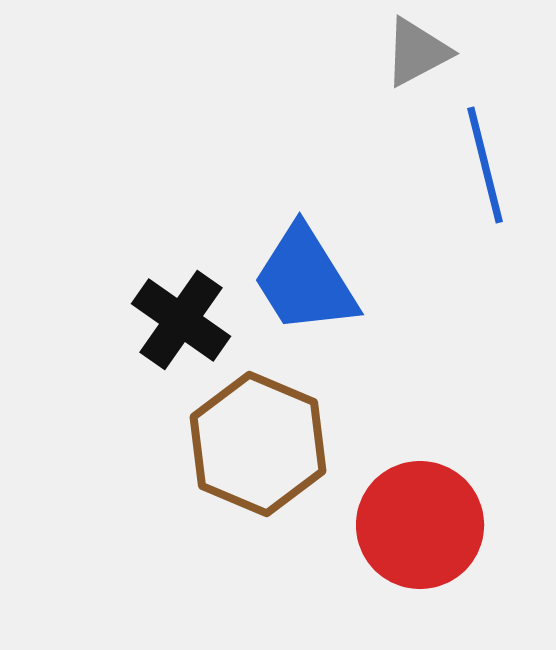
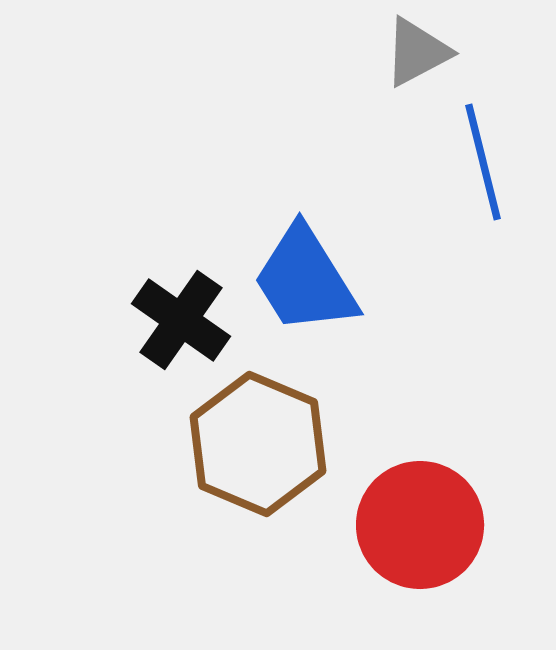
blue line: moved 2 px left, 3 px up
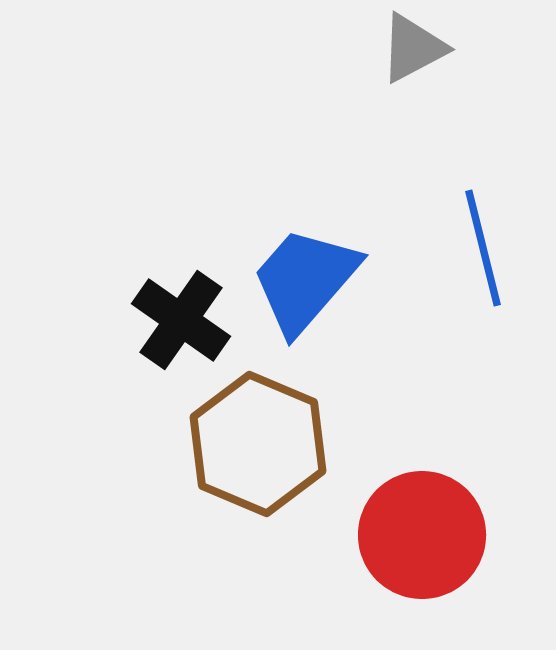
gray triangle: moved 4 px left, 4 px up
blue line: moved 86 px down
blue trapezoid: rotated 73 degrees clockwise
red circle: moved 2 px right, 10 px down
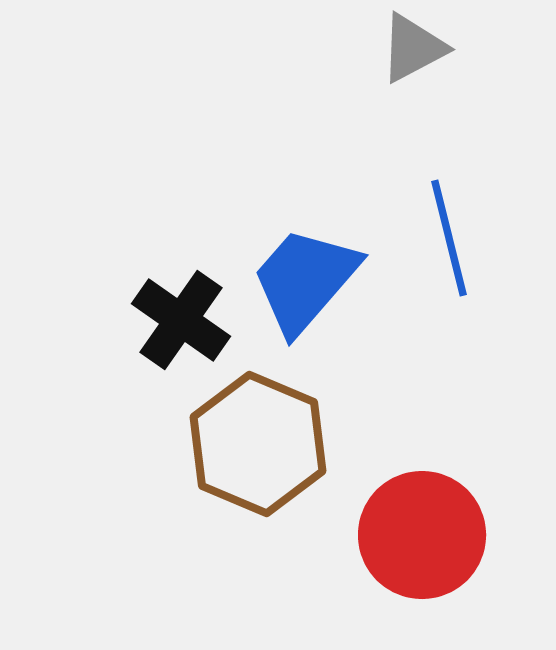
blue line: moved 34 px left, 10 px up
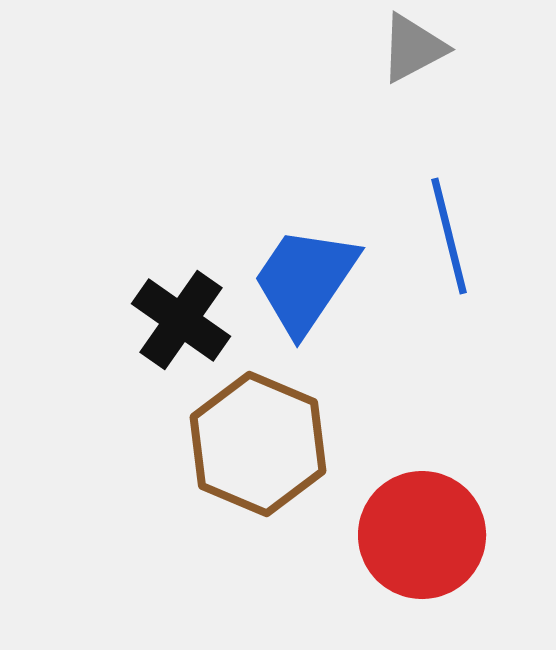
blue line: moved 2 px up
blue trapezoid: rotated 7 degrees counterclockwise
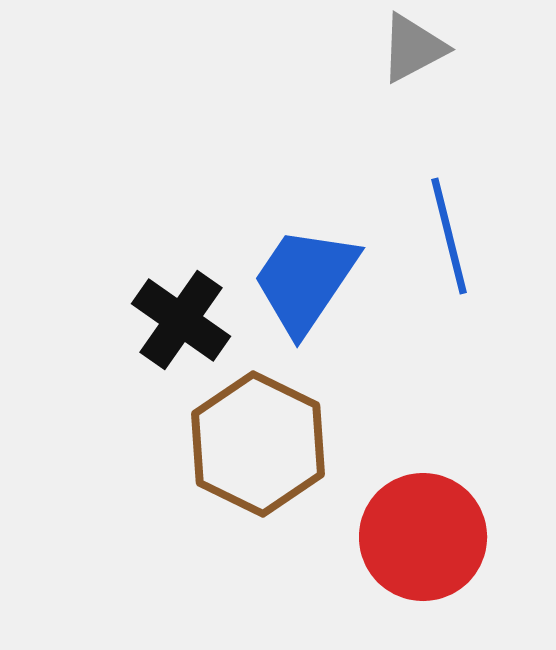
brown hexagon: rotated 3 degrees clockwise
red circle: moved 1 px right, 2 px down
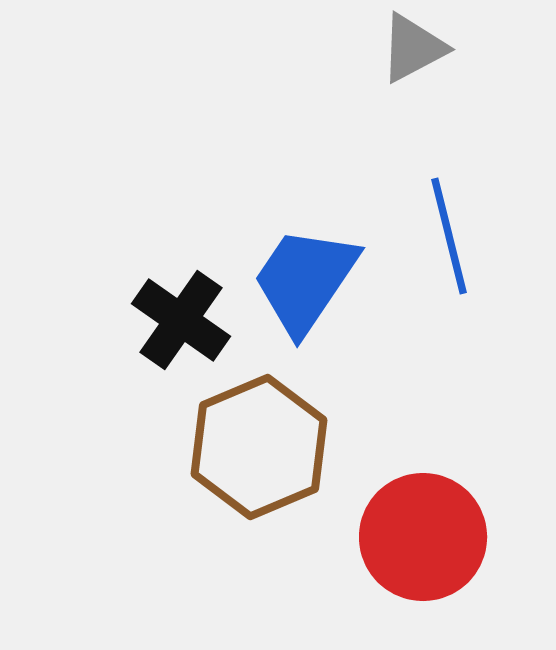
brown hexagon: moved 1 px right, 3 px down; rotated 11 degrees clockwise
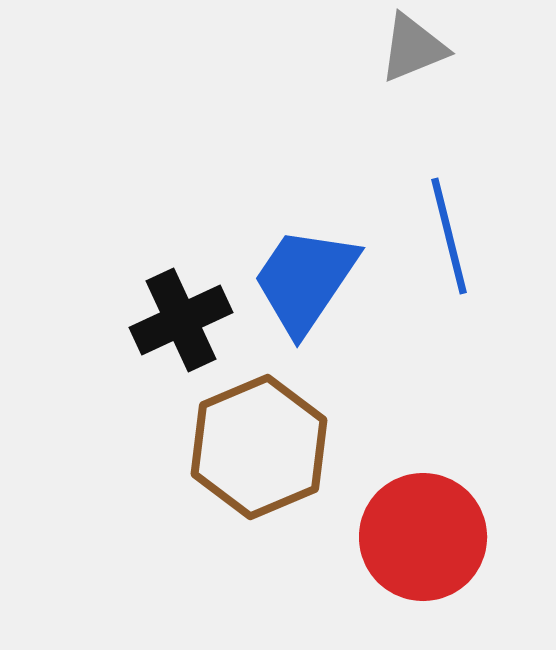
gray triangle: rotated 6 degrees clockwise
black cross: rotated 30 degrees clockwise
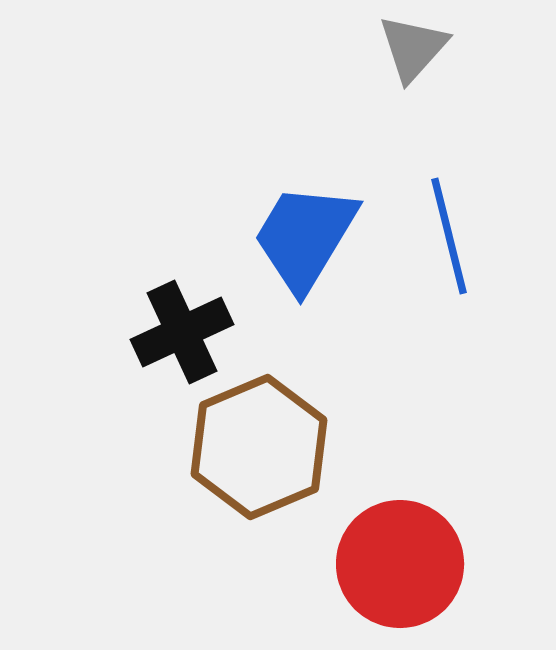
gray triangle: rotated 26 degrees counterclockwise
blue trapezoid: moved 43 px up; rotated 3 degrees counterclockwise
black cross: moved 1 px right, 12 px down
red circle: moved 23 px left, 27 px down
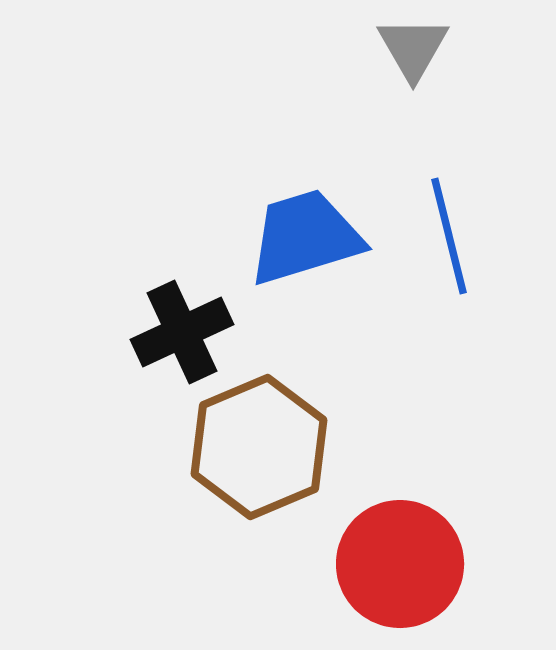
gray triangle: rotated 12 degrees counterclockwise
blue trapezoid: rotated 42 degrees clockwise
